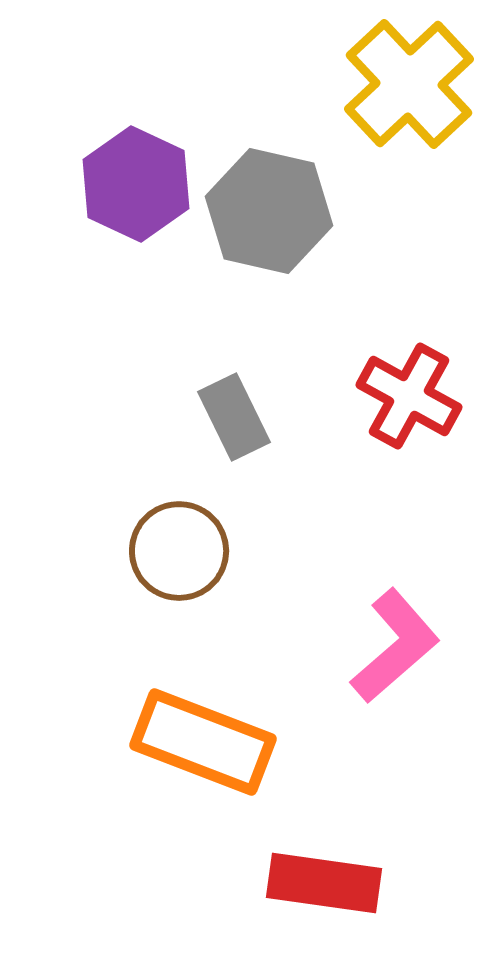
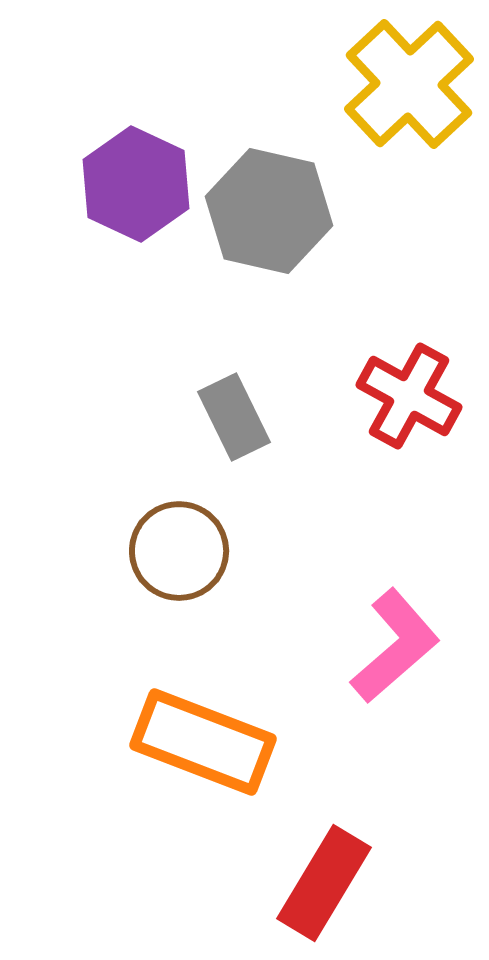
red rectangle: rotated 67 degrees counterclockwise
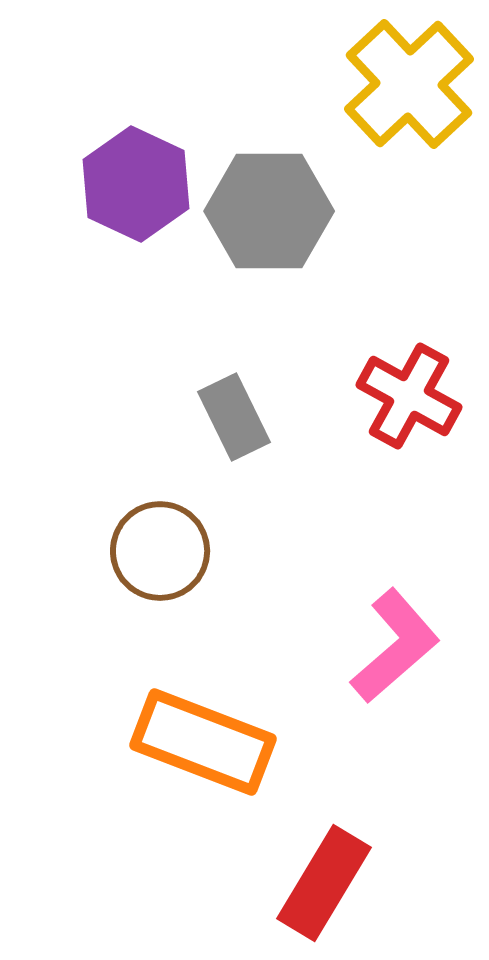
gray hexagon: rotated 13 degrees counterclockwise
brown circle: moved 19 px left
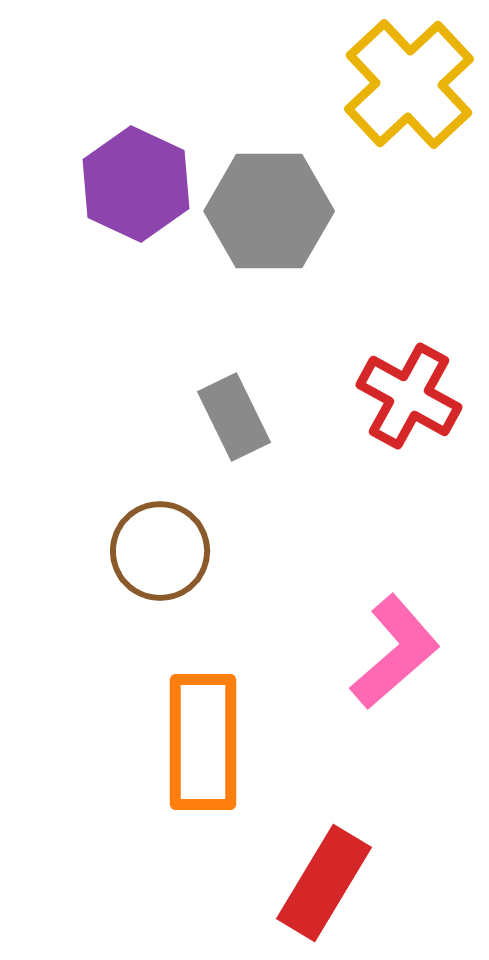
pink L-shape: moved 6 px down
orange rectangle: rotated 69 degrees clockwise
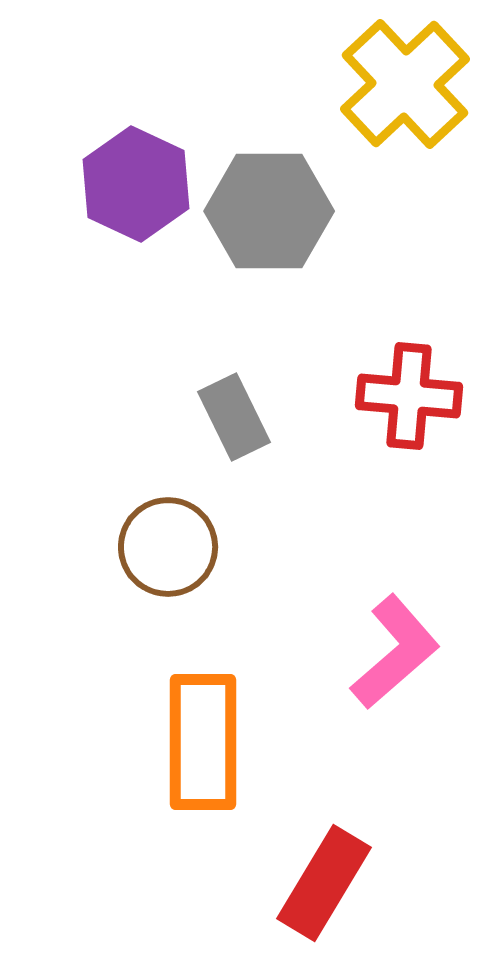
yellow cross: moved 4 px left
red cross: rotated 24 degrees counterclockwise
brown circle: moved 8 px right, 4 px up
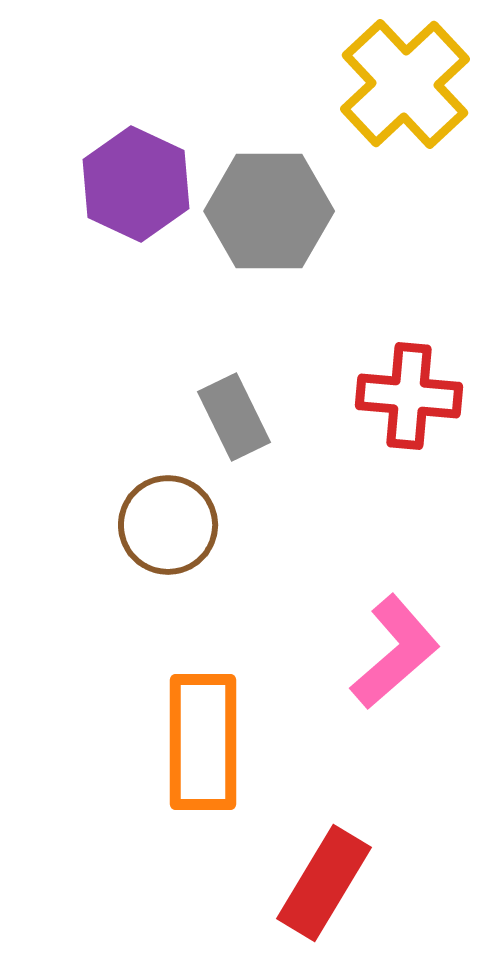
brown circle: moved 22 px up
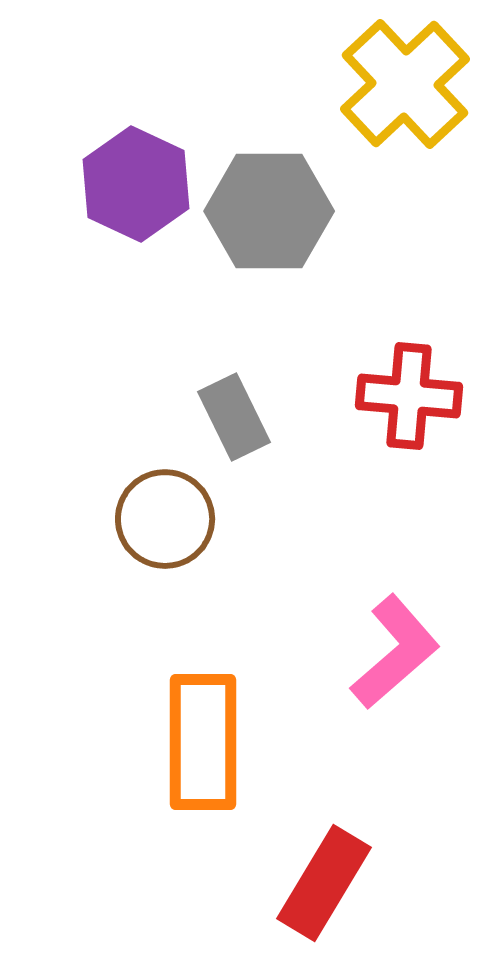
brown circle: moved 3 px left, 6 px up
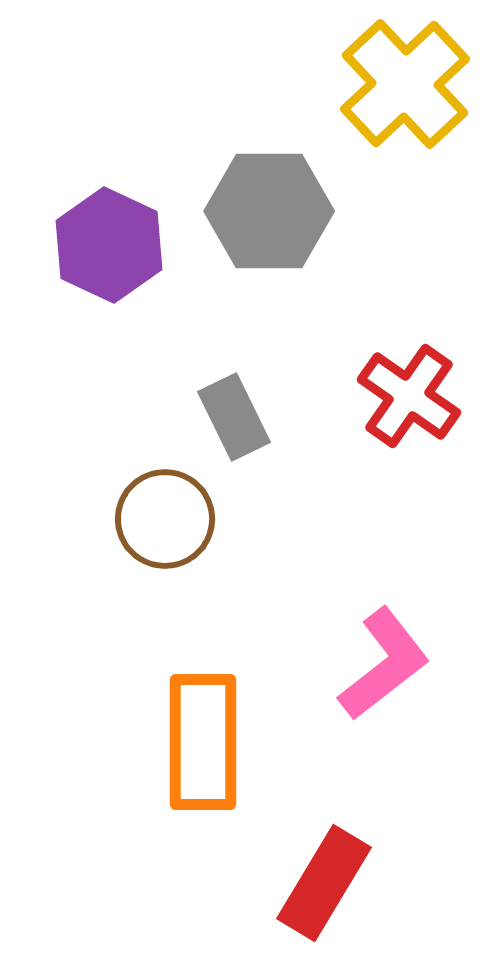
purple hexagon: moved 27 px left, 61 px down
red cross: rotated 30 degrees clockwise
pink L-shape: moved 11 px left, 12 px down; rotated 3 degrees clockwise
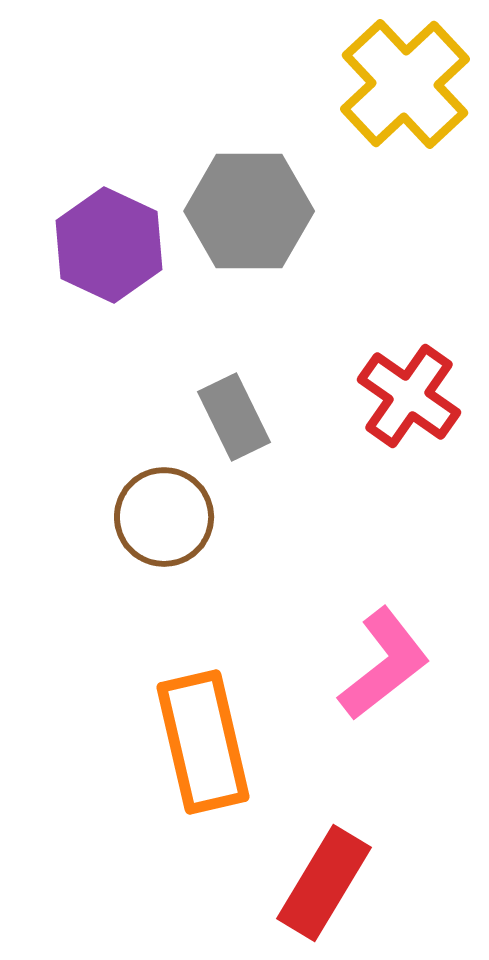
gray hexagon: moved 20 px left
brown circle: moved 1 px left, 2 px up
orange rectangle: rotated 13 degrees counterclockwise
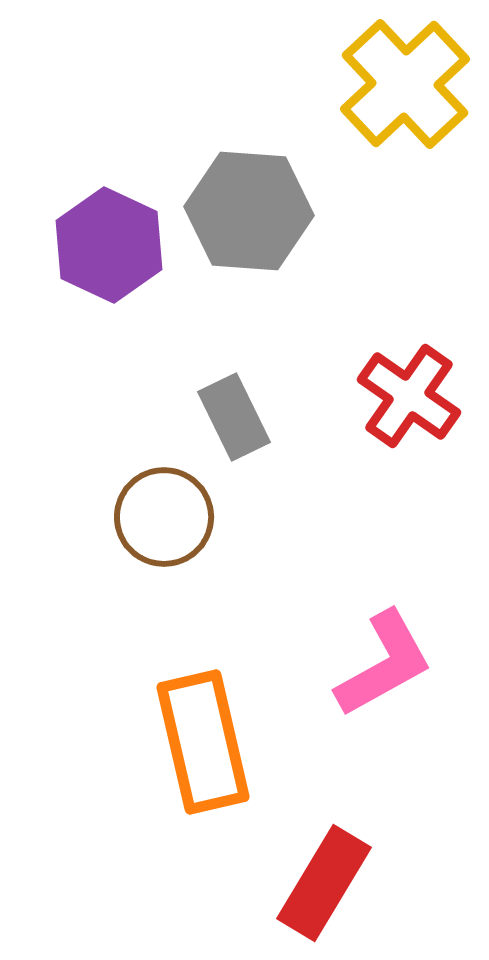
gray hexagon: rotated 4 degrees clockwise
pink L-shape: rotated 9 degrees clockwise
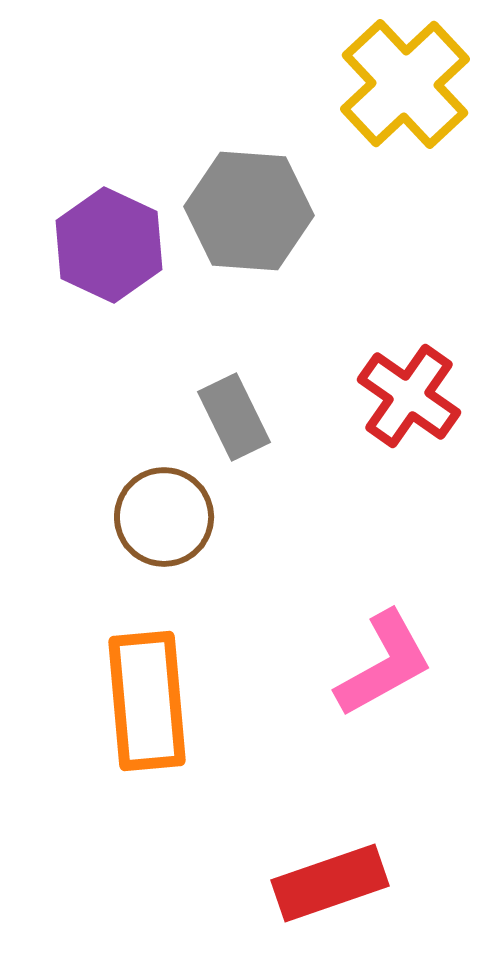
orange rectangle: moved 56 px left, 41 px up; rotated 8 degrees clockwise
red rectangle: moved 6 px right; rotated 40 degrees clockwise
